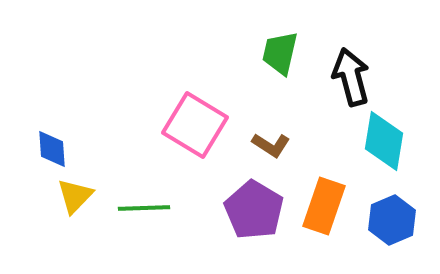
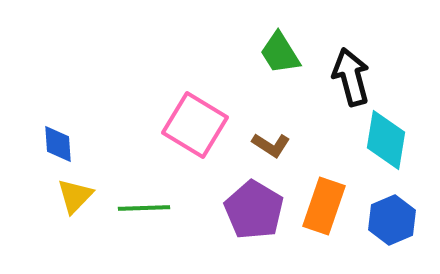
green trapezoid: rotated 45 degrees counterclockwise
cyan diamond: moved 2 px right, 1 px up
blue diamond: moved 6 px right, 5 px up
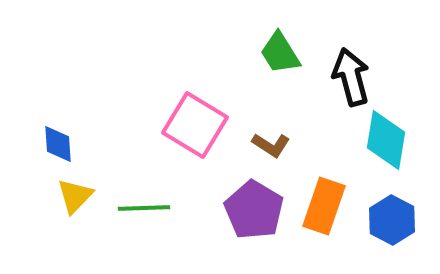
blue hexagon: rotated 9 degrees counterclockwise
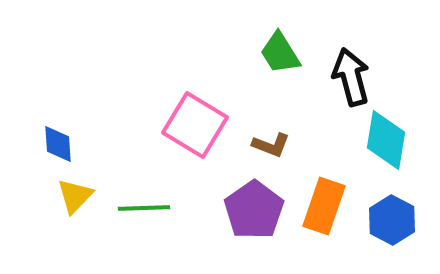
brown L-shape: rotated 12 degrees counterclockwise
purple pentagon: rotated 6 degrees clockwise
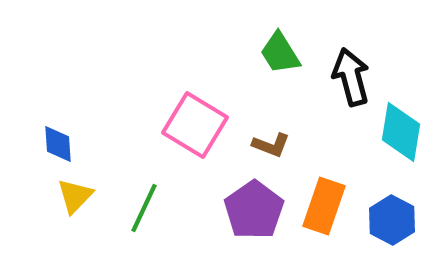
cyan diamond: moved 15 px right, 8 px up
green line: rotated 63 degrees counterclockwise
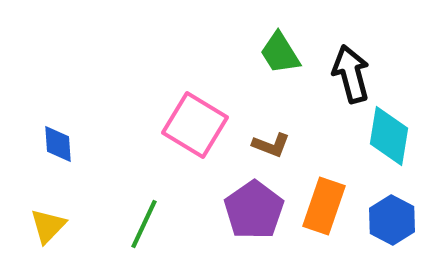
black arrow: moved 3 px up
cyan diamond: moved 12 px left, 4 px down
yellow triangle: moved 27 px left, 30 px down
green line: moved 16 px down
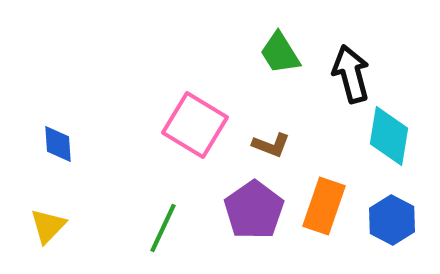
green line: moved 19 px right, 4 px down
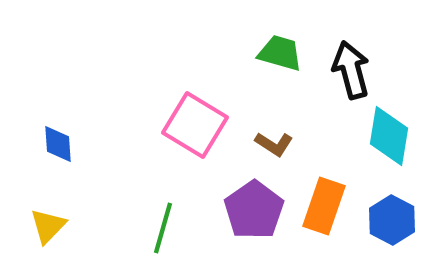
green trapezoid: rotated 138 degrees clockwise
black arrow: moved 4 px up
brown L-shape: moved 3 px right, 1 px up; rotated 12 degrees clockwise
green line: rotated 9 degrees counterclockwise
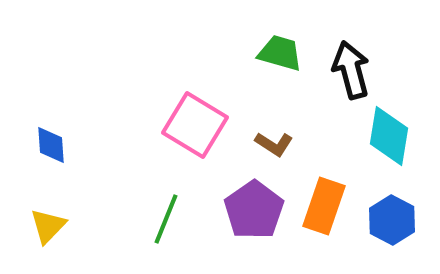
blue diamond: moved 7 px left, 1 px down
green line: moved 3 px right, 9 px up; rotated 6 degrees clockwise
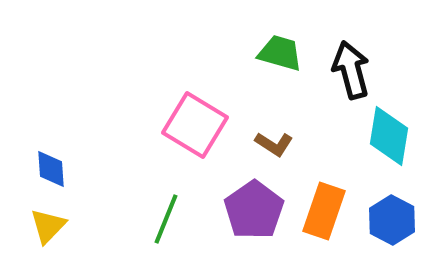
blue diamond: moved 24 px down
orange rectangle: moved 5 px down
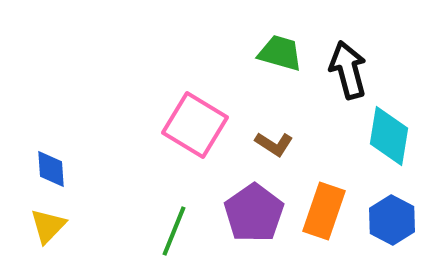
black arrow: moved 3 px left
purple pentagon: moved 3 px down
green line: moved 8 px right, 12 px down
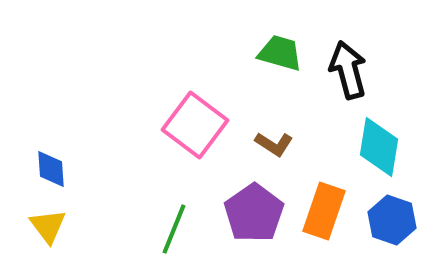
pink square: rotated 6 degrees clockwise
cyan diamond: moved 10 px left, 11 px down
blue hexagon: rotated 9 degrees counterclockwise
yellow triangle: rotated 21 degrees counterclockwise
green line: moved 2 px up
